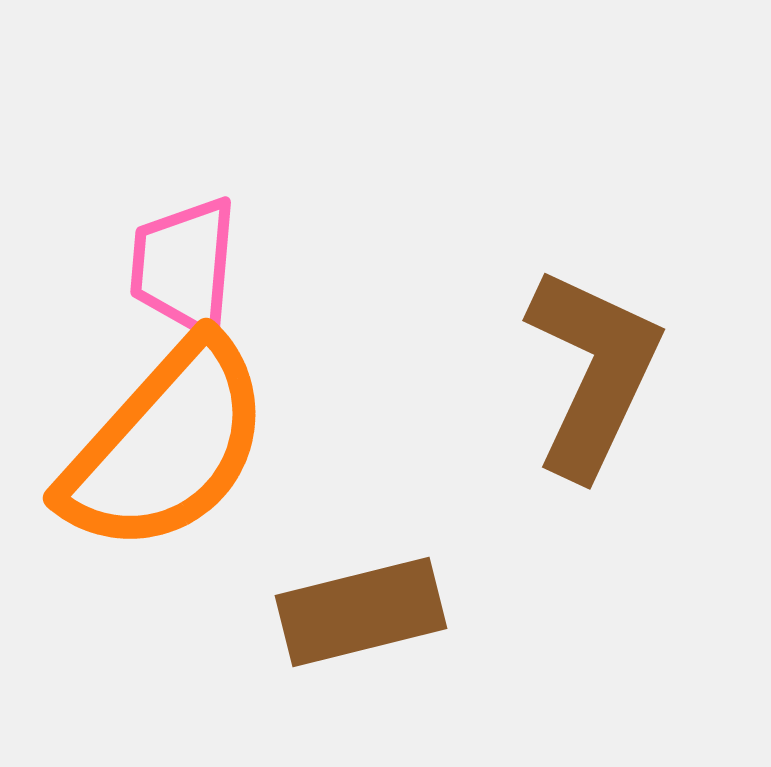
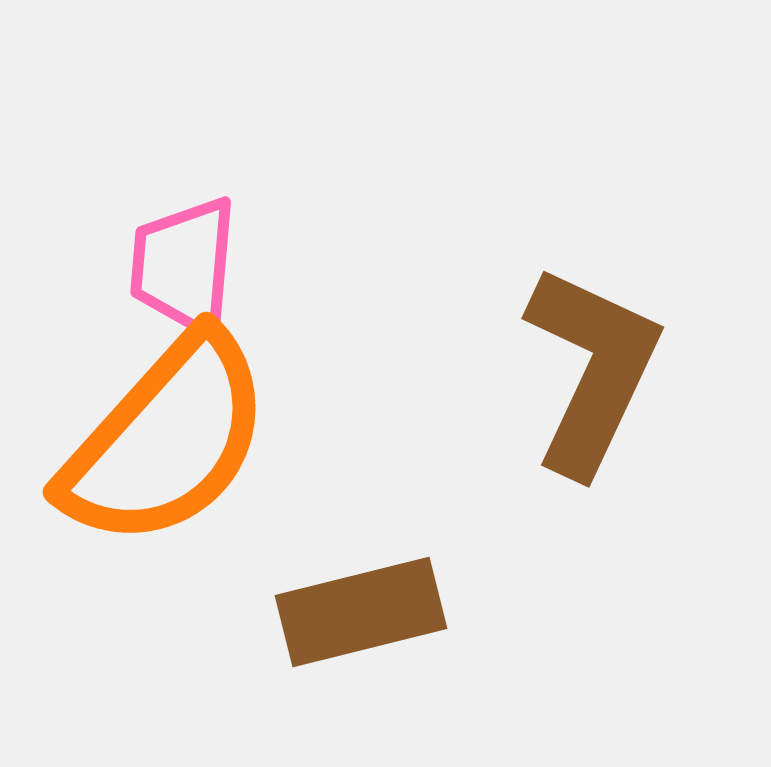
brown L-shape: moved 1 px left, 2 px up
orange semicircle: moved 6 px up
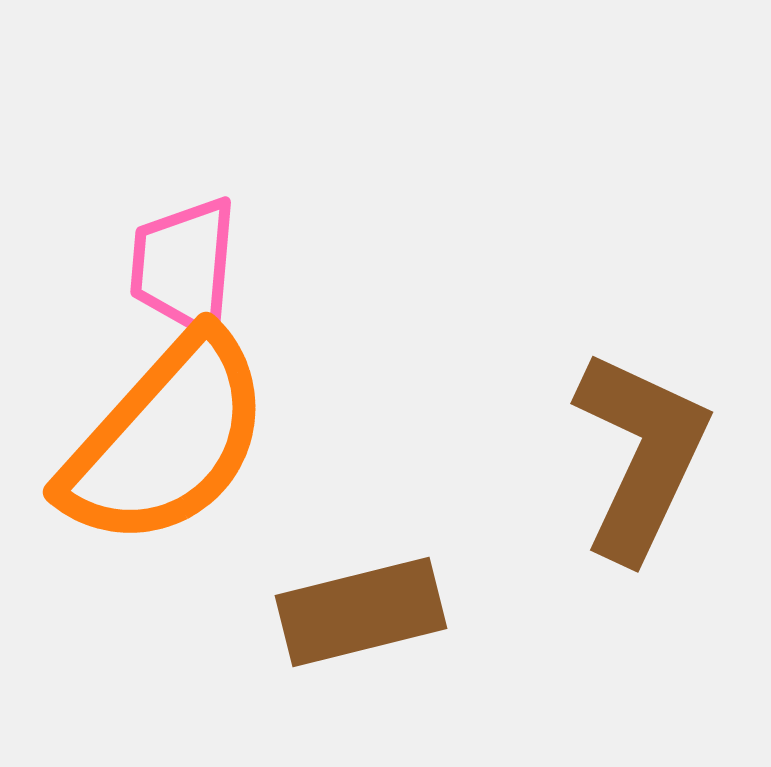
brown L-shape: moved 49 px right, 85 px down
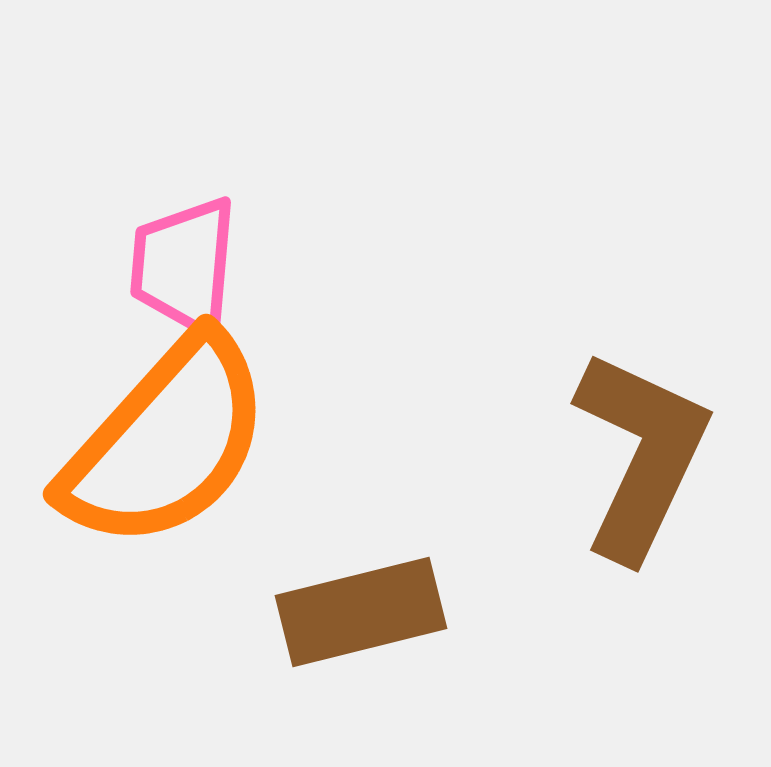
orange semicircle: moved 2 px down
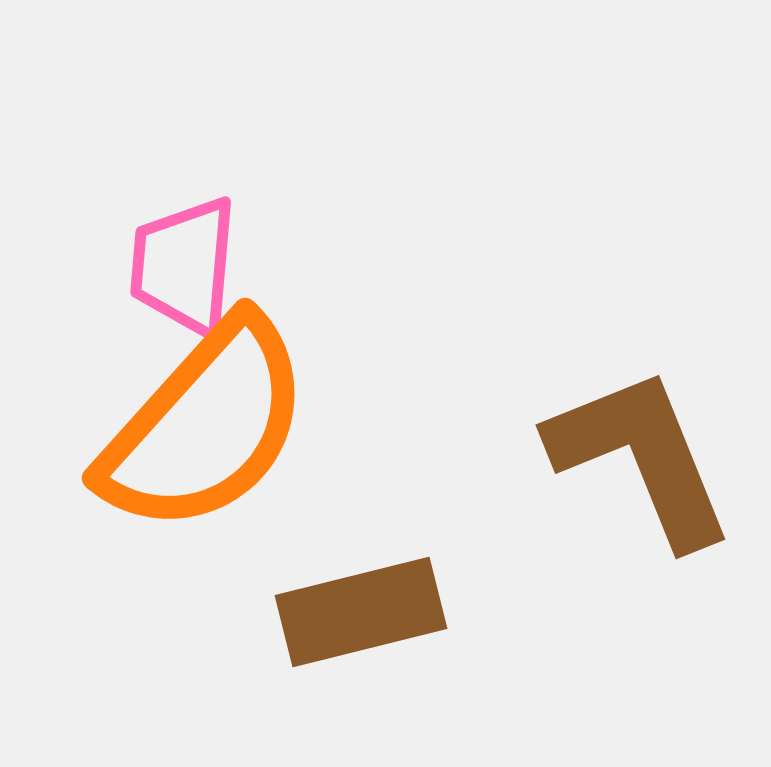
orange semicircle: moved 39 px right, 16 px up
brown L-shape: moved 2 px down; rotated 47 degrees counterclockwise
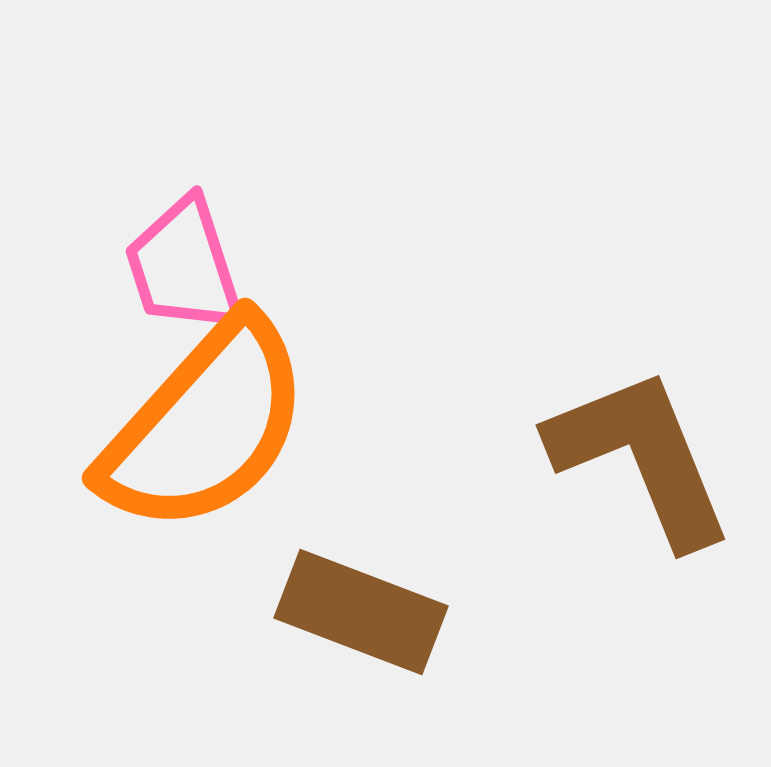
pink trapezoid: rotated 23 degrees counterclockwise
brown rectangle: rotated 35 degrees clockwise
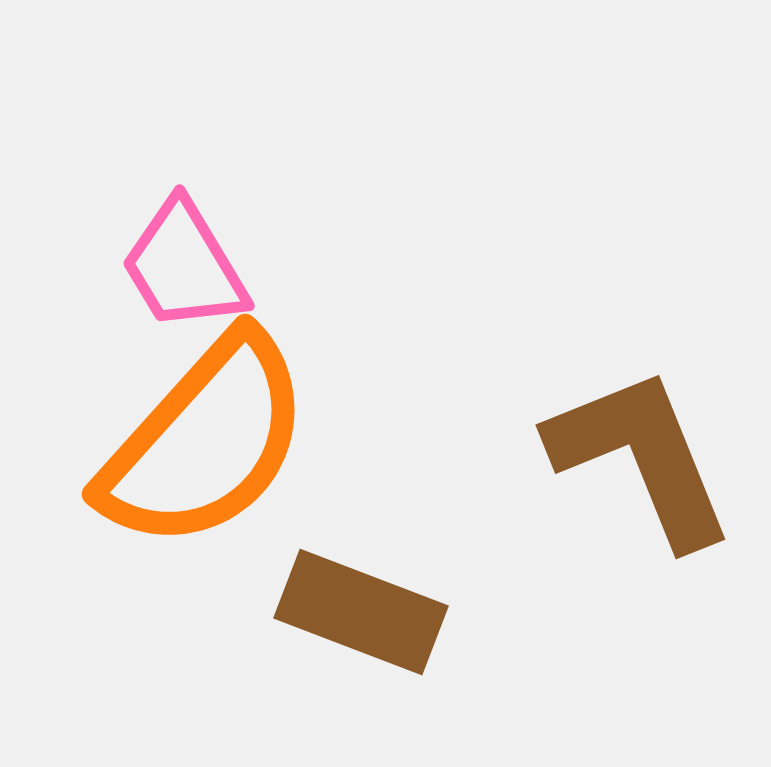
pink trapezoid: rotated 13 degrees counterclockwise
orange semicircle: moved 16 px down
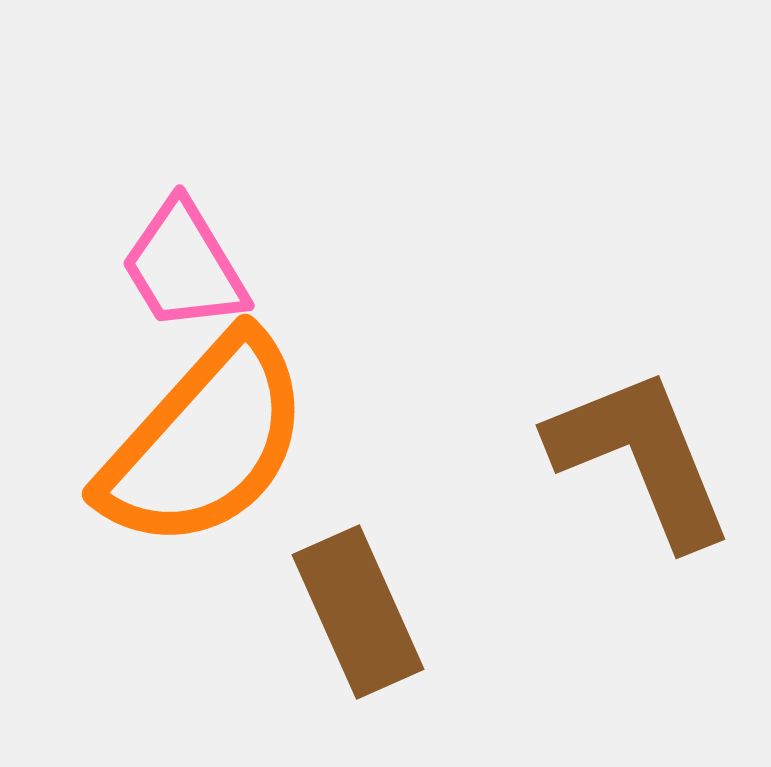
brown rectangle: moved 3 px left; rotated 45 degrees clockwise
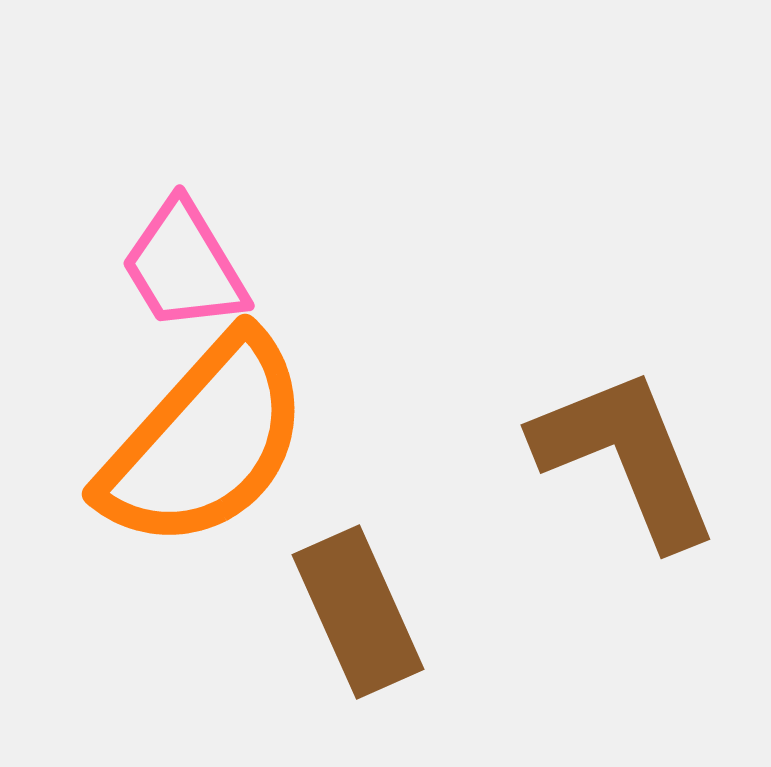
brown L-shape: moved 15 px left
